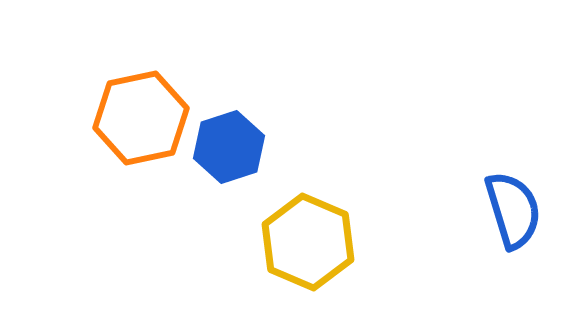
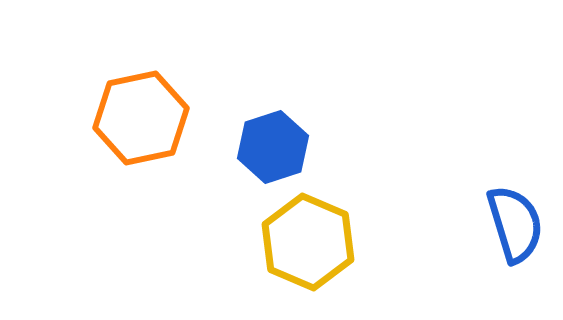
blue hexagon: moved 44 px right
blue semicircle: moved 2 px right, 14 px down
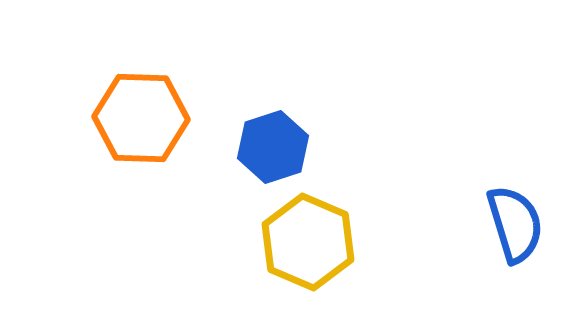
orange hexagon: rotated 14 degrees clockwise
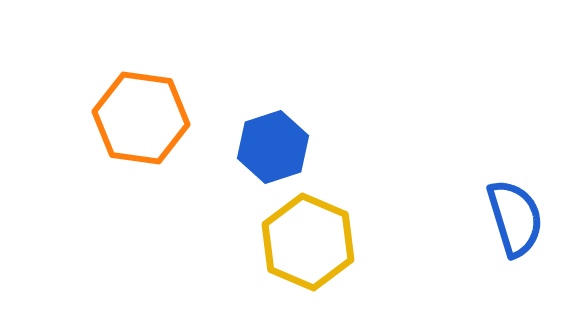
orange hexagon: rotated 6 degrees clockwise
blue semicircle: moved 6 px up
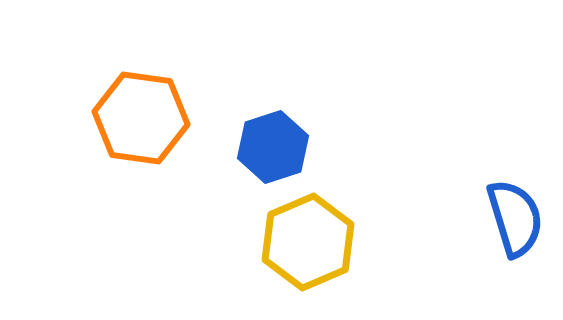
yellow hexagon: rotated 14 degrees clockwise
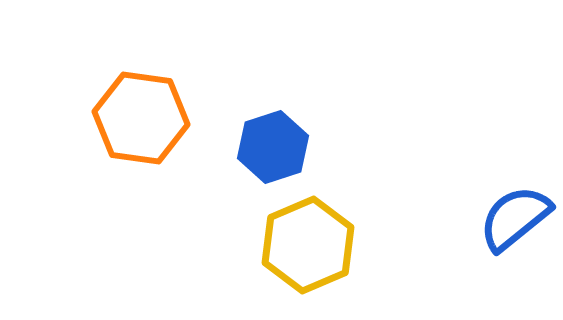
blue semicircle: rotated 112 degrees counterclockwise
yellow hexagon: moved 3 px down
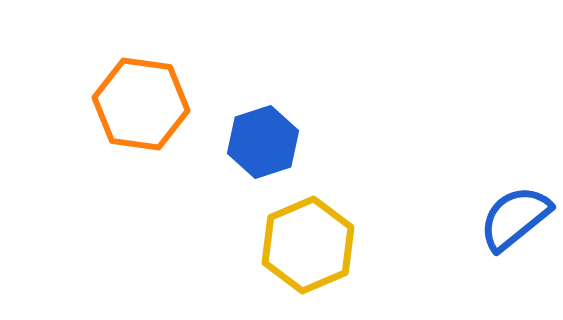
orange hexagon: moved 14 px up
blue hexagon: moved 10 px left, 5 px up
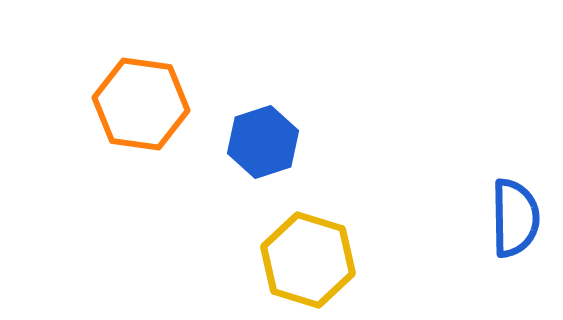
blue semicircle: rotated 128 degrees clockwise
yellow hexagon: moved 15 px down; rotated 20 degrees counterclockwise
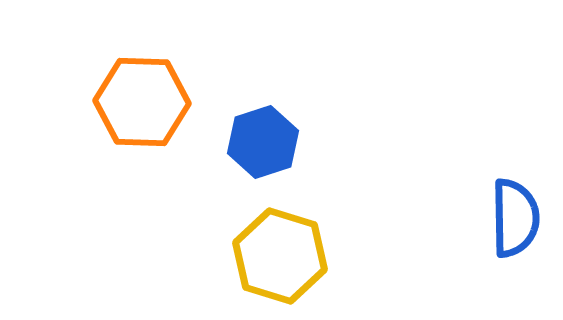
orange hexagon: moved 1 px right, 2 px up; rotated 6 degrees counterclockwise
yellow hexagon: moved 28 px left, 4 px up
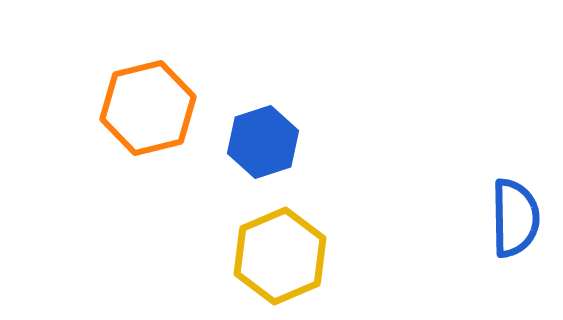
orange hexagon: moved 6 px right, 6 px down; rotated 16 degrees counterclockwise
yellow hexagon: rotated 20 degrees clockwise
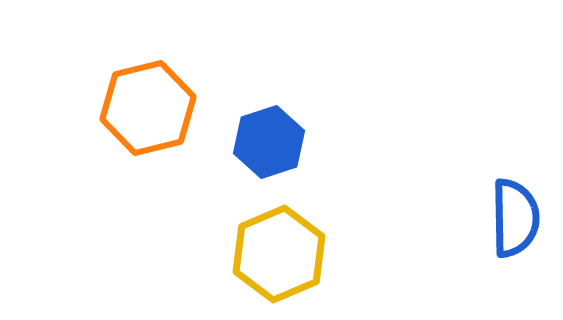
blue hexagon: moved 6 px right
yellow hexagon: moved 1 px left, 2 px up
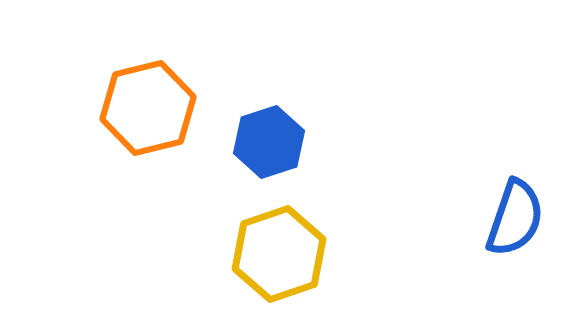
blue semicircle: rotated 20 degrees clockwise
yellow hexagon: rotated 4 degrees clockwise
